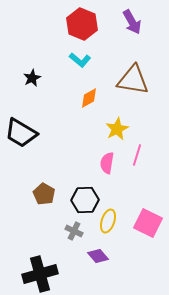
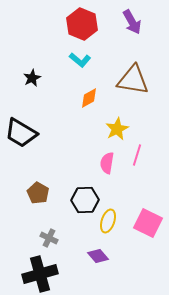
brown pentagon: moved 6 px left, 1 px up
gray cross: moved 25 px left, 7 px down
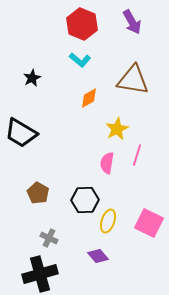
pink square: moved 1 px right
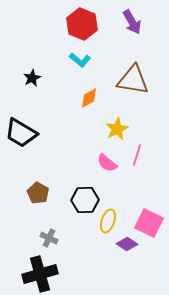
pink semicircle: rotated 60 degrees counterclockwise
purple diamond: moved 29 px right, 12 px up; rotated 15 degrees counterclockwise
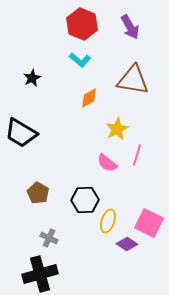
purple arrow: moved 2 px left, 5 px down
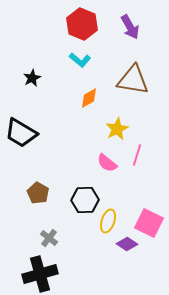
gray cross: rotated 12 degrees clockwise
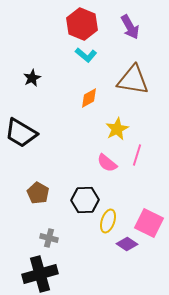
cyan L-shape: moved 6 px right, 5 px up
gray cross: rotated 24 degrees counterclockwise
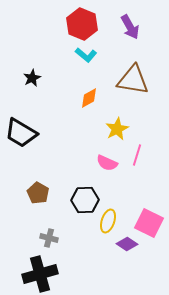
pink semicircle: rotated 15 degrees counterclockwise
